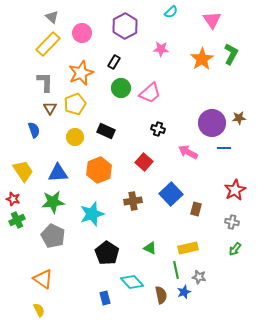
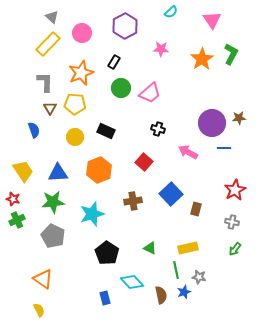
yellow pentagon at (75, 104): rotated 25 degrees clockwise
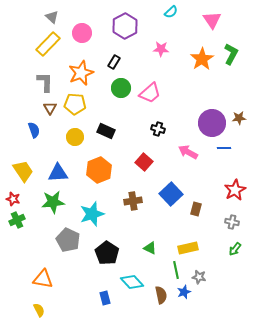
gray pentagon at (53, 236): moved 15 px right, 4 px down
orange triangle at (43, 279): rotated 25 degrees counterclockwise
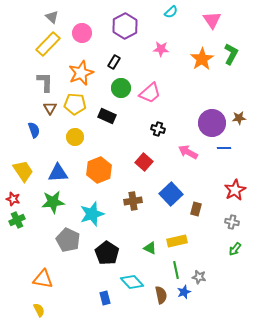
black rectangle at (106, 131): moved 1 px right, 15 px up
yellow rectangle at (188, 248): moved 11 px left, 7 px up
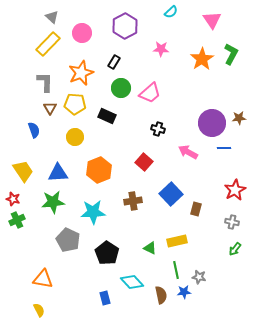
cyan star at (92, 214): moved 1 px right, 2 px up; rotated 15 degrees clockwise
blue star at (184, 292): rotated 16 degrees clockwise
